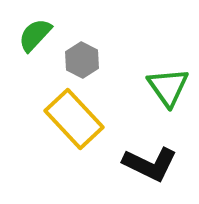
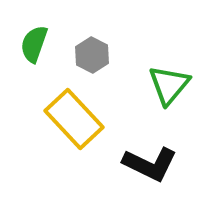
green semicircle: moved 1 px left, 9 px down; rotated 24 degrees counterclockwise
gray hexagon: moved 10 px right, 5 px up
green triangle: moved 1 px right, 2 px up; rotated 15 degrees clockwise
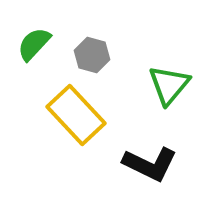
green semicircle: rotated 24 degrees clockwise
gray hexagon: rotated 12 degrees counterclockwise
yellow rectangle: moved 2 px right, 4 px up
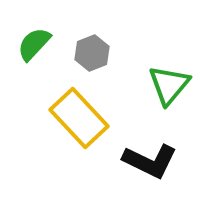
gray hexagon: moved 2 px up; rotated 24 degrees clockwise
yellow rectangle: moved 3 px right, 3 px down
black L-shape: moved 3 px up
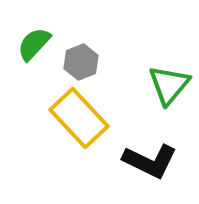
gray hexagon: moved 11 px left, 9 px down
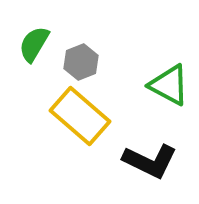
green semicircle: rotated 12 degrees counterclockwise
green triangle: rotated 42 degrees counterclockwise
yellow rectangle: moved 1 px right, 2 px up; rotated 6 degrees counterclockwise
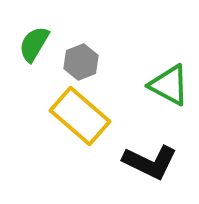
black L-shape: moved 1 px down
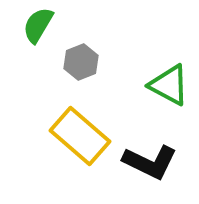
green semicircle: moved 4 px right, 19 px up
yellow rectangle: moved 20 px down
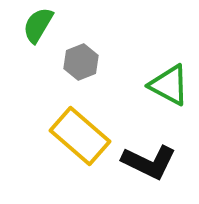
black L-shape: moved 1 px left
